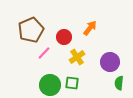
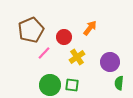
green square: moved 2 px down
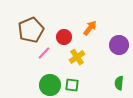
purple circle: moved 9 px right, 17 px up
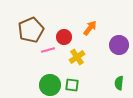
pink line: moved 4 px right, 3 px up; rotated 32 degrees clockwise
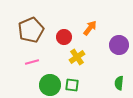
pink line: moved 16 px left, 12 px down
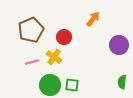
orange arrow: moved 3 px right, 9 px up
yellow cross: moved 23 px left; rotated 21 degrees counterclockwise
green semicircle: moved 3 px right, 1 px up
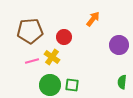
brown pentagon: moved 1 px left, 1 px down; rotated 20 degrees clockwise
yellow cross: moved 2 px left
pink line: moved 1 px up
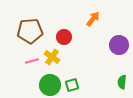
green square: rotated 24 degrees counterclockwise
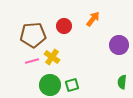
brown pentagon: moved 3 px right, 4 px down
red circle: moved 11 px up
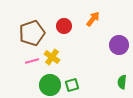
brown pentagon: moved 1 px left, 2 px up; rotated 15 degrees counterclockwise
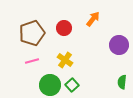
red circle: moved 2 px down
yellow cross: moved 13 px right, 3 px down
green square: rotated 24 degrees counterclockwise
